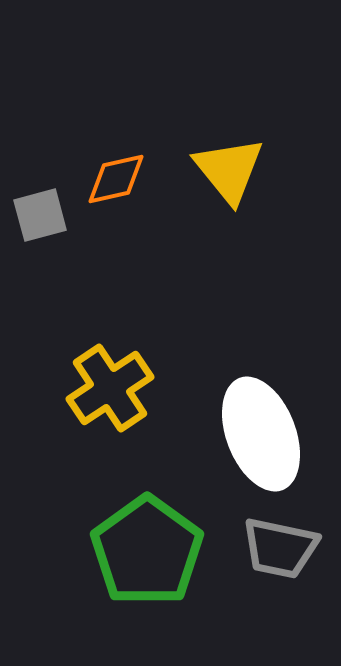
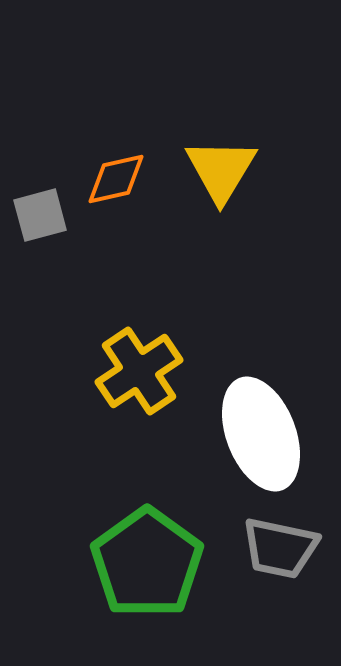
yellow triangle: moved 8 px left; rotated 10 degrees clockwise
yellow cross: moved 29 px right, 17 px up
green pentagon: moved 12 px down
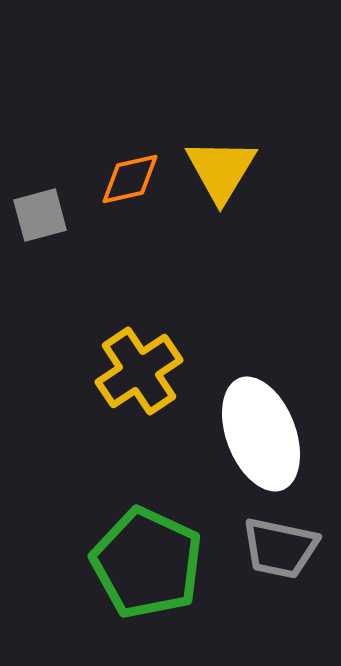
orange diamond: moved 14 px right
green pentagon: rotated 11 degrees counterclockwise
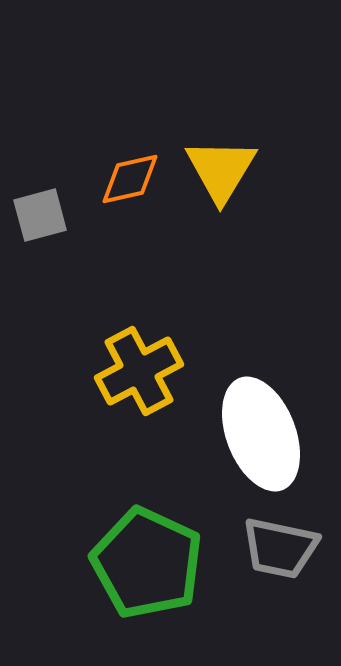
yellow cross: rotated 6 degrees clockwise
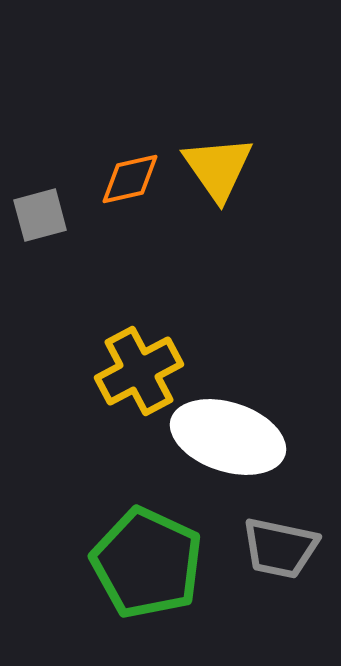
yellow triangle: moved 3 px left, 2 px up; rotated 6 degrees counterclockwise
white ellipse: moved 33 px left, 3 px down; rotated 51 degrees counterclockwise
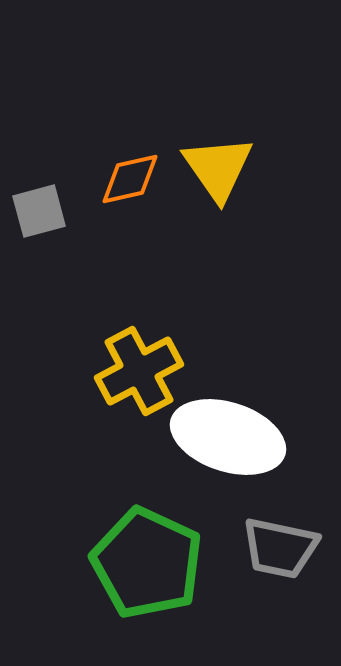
gray square: moved 1 px left, 4 px up
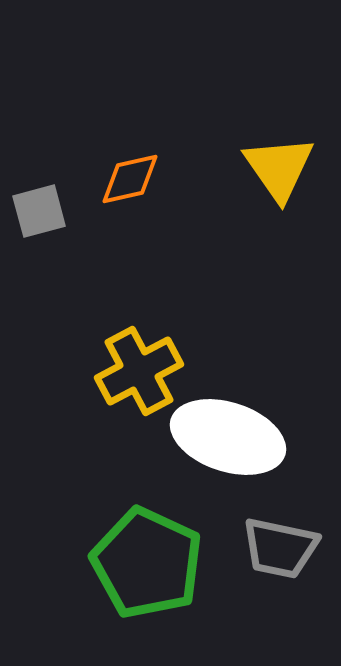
yellow triangle: moved 61 px right
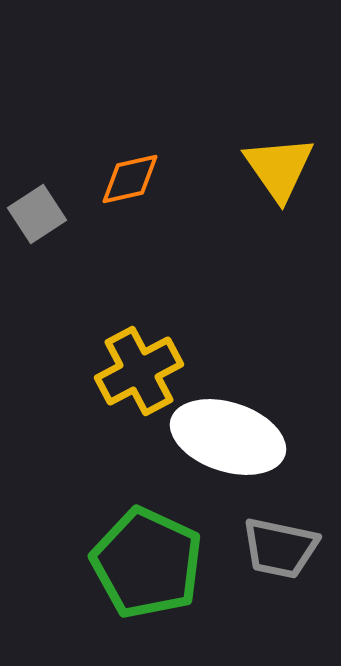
gray square: moved 2 px left, 3 px down; rotated 18 degrees counterclockwise
